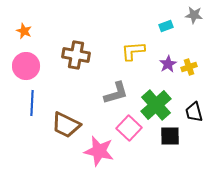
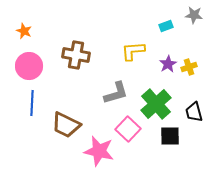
pink circle: moved 3 px right
green cross: moved 1 px up
pink square: moved 1 px left, 1 px down
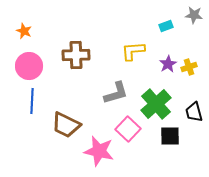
brown cross: rotated 12 degrees counterclockwise
blue line: moved 2 px up
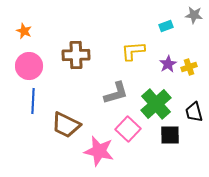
blue line: moved 1 px right
black square: moved 1 px up
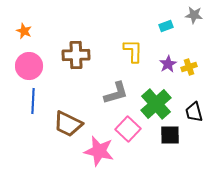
yellow L-shape: rotated 95 degrees clockwise
brown trapezoid: moved 2 px right, 1 px up
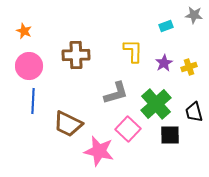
purple star: moved 4 px left, 1 px up
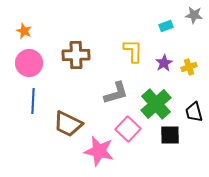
pink circle: moved 3 px up
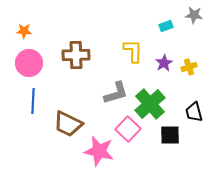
orange star: rotated 21 degrees counterclockwise
green cross: moved 6 px left
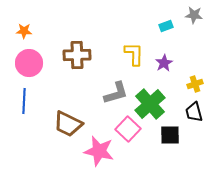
yellow L-shape: moved 1 px right, 3 px down
brown cross: moved 1 px right
yellow cross: moved 6 px right, 17 px down
blue line: moved 9 px left
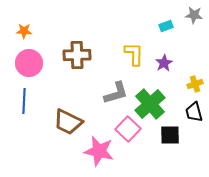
brown trapezoid: moved 2 px up
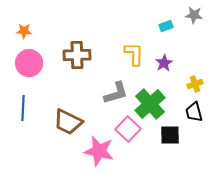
blue line: moved 1 px left, 7 px down
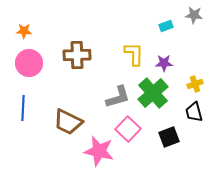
purple star: rotated 30 degrees clockwise
gray L-shape: moved 2 px right, 4 px down
green cross: moved 3 px right, 11 px up
black square: moved 1 px left, 2 px down; rotated 20 degrees counterclockwise
